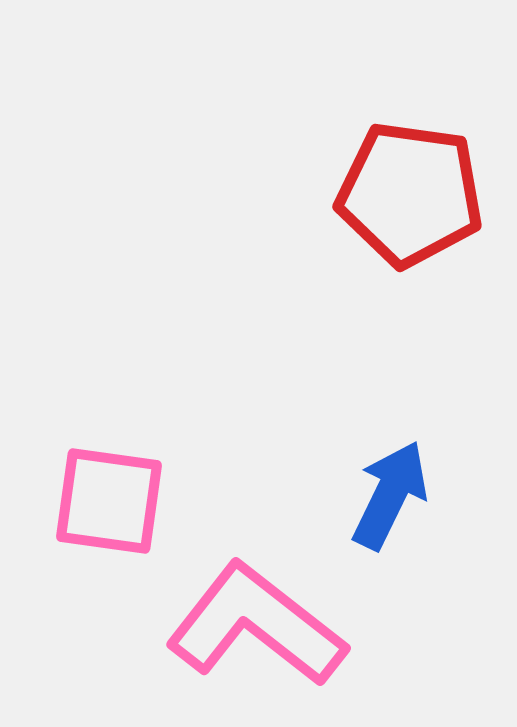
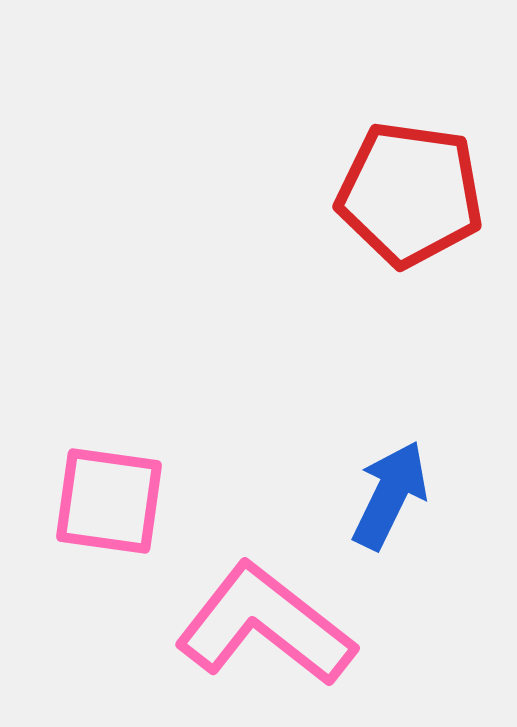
pink L-shape: moved 9 px right
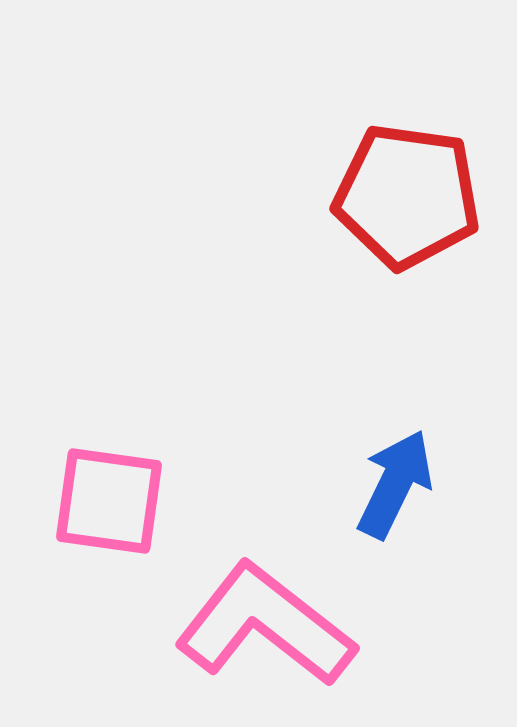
red pentagon: moved 3 px left, 2 px down
blue arrow: moved 5 px right, 11 px up
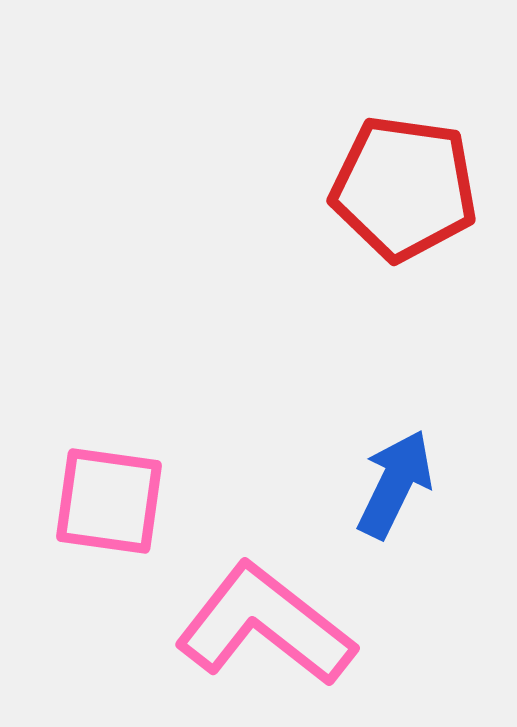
red pentagon: moved 3 px left, 8 px up
